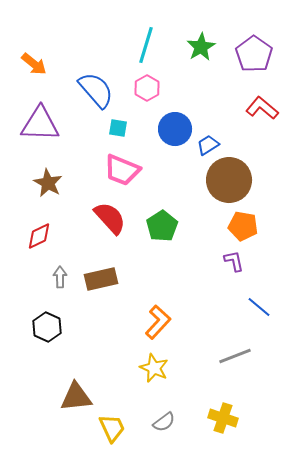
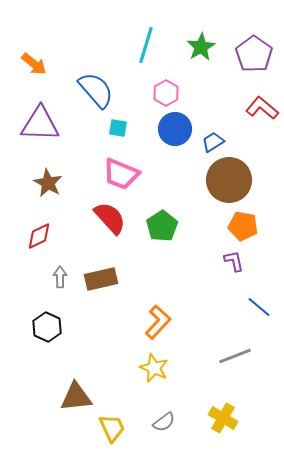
pink hexagon: moved 19 px right, 5 px down
blue trapezoid: moved 5 px right, 3 px up
pink trapezoid: moved 1 px left, 4 px down
yellow cross: rotated 12 degrees clockwise
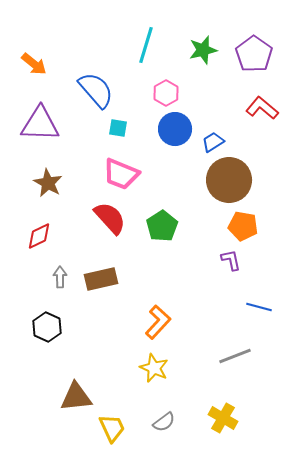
green star: moved 2 px right, 3 px down; rotated 16 degrees clockwise
purple L-shape: moved 3 px left, 1 px up
blue line: rotated 25 degrees counterclockwise
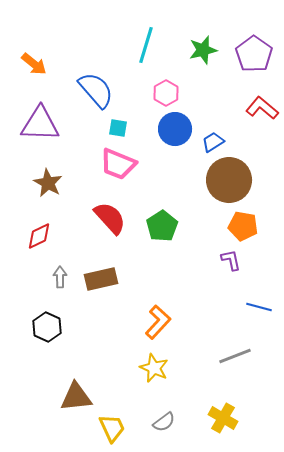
pink trapezoid: moved 3 px left, 10 px up
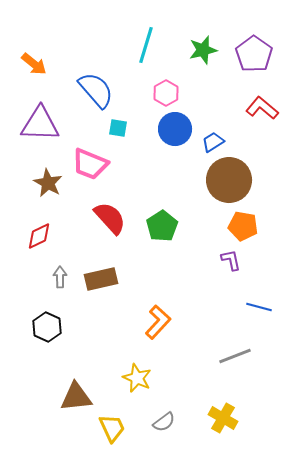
pink trapezoid: moved 28 px left
yellow star: moved 17 px left, 10 px down
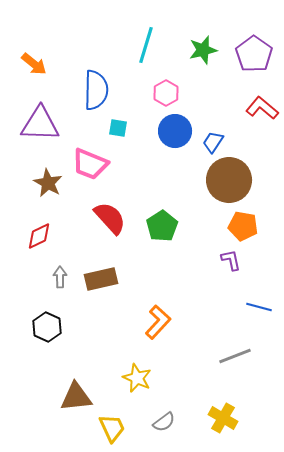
blue semicircle: rotated 42 degrees clockwise
blue circle: moved 2 px down
blue trapezoid: rotated 25 degrees counterclockwise
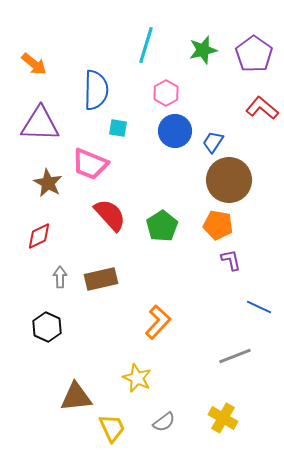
red semicircle: moved 3 px up
orange pentagon: moved 25 px left, 1 px up
blue line: rotated 10 degrees clockwise
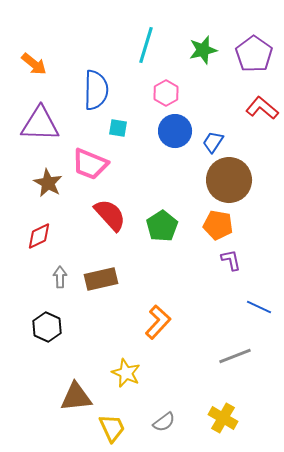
yellow star: moved 11 px left, 5 px up
